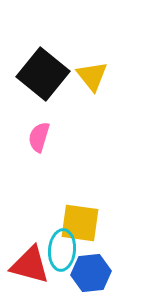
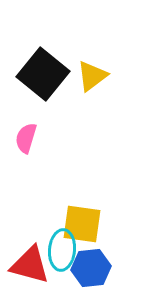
yellow triangle: rotated 32 degrees clockwise
pink semicircle: moved 13 px left, 1 px down
yellow square: moved 2 px right, 1 px down
blue hexagon: moved 5 px up
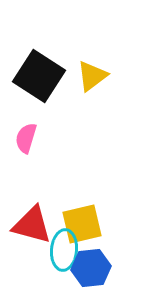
black square: moved 4 px left, 2 px down; rotated 6 degrees counterclockwise
yellow square: rotated 21 degrees counterclockwise
cyan ellipse: moved 2 px right
red triangle: moved 2 px right, 40 px up
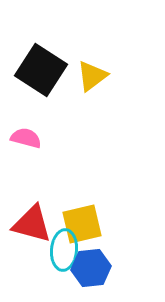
black square: moved 2 px right, 6 px up
pink semicircle: rotated 88 degrees clockwise
red triangle: moved 1 px up
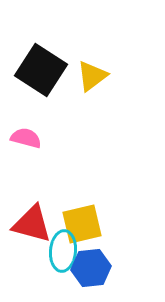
cyan ellipse: moved 1 px left, 1 px down
